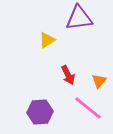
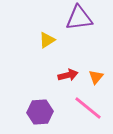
red arrow: rotated 78 degrees counterclockwise
orange triangle: moved 3 px left, 4 px up
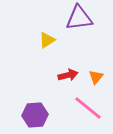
purple hexagon: moved 5 px left, 3 px down
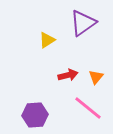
purple triangle: moved 4 px right, 5 px down; rotated 28 degrees counterclockwise
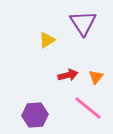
purple triangle: rotated 28 degrees counterclockwise
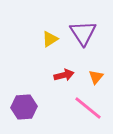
purple triangle: moved 10 px down
yellow triangle: moved 3 px right, 1 px up
red arrow: moved 4 px left
purple hexagon: moved 11 px left, 8 px up
